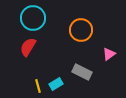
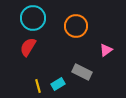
orange circle: moved 5 px left, 4 px up
pink triangle: moved 3 px left, 4 px up
cyan rectangle: moved 2 px right
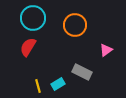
orange circle: moved 1 px left, 1 px up
